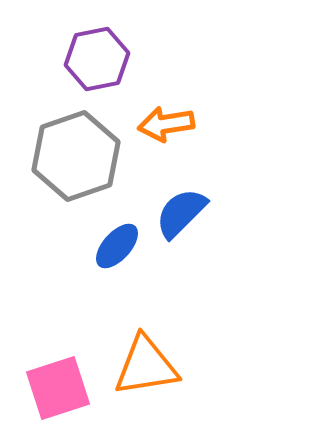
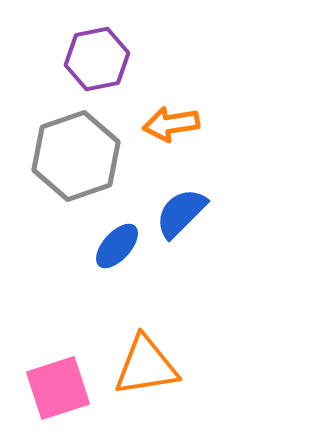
orange arrow: moved 5 px right
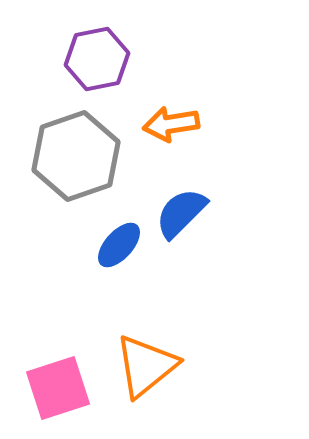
blue ellipse: moved 2 px right, 1 px up
orange triangle: rotated 30 degrees counterclockwise
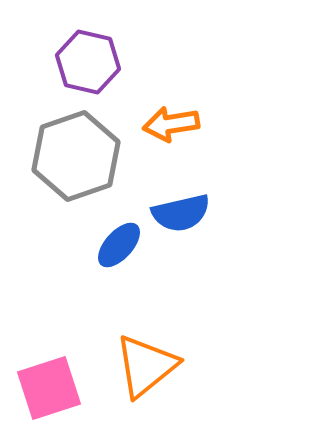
purple hexagon: moved 9 px left, 3 px down; rotated 24 degrees clockwise
blue semicircle: rotated 148 degrees counterclockwise
pink square: moved 9 px left
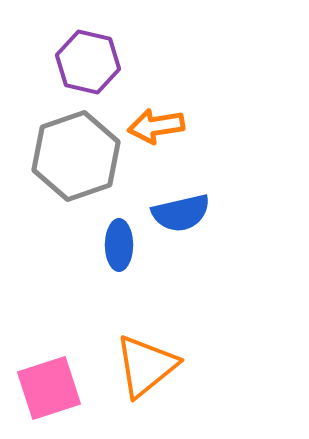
orange arrow: moved 15 px left, 2 px down
blue ellipse: rotated 42 degrees counterclockwise
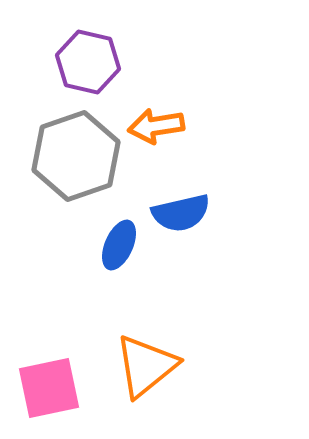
blue ellipse: rotated 24 degrees clockwise
pink square: rotated 6 degrees clockwise
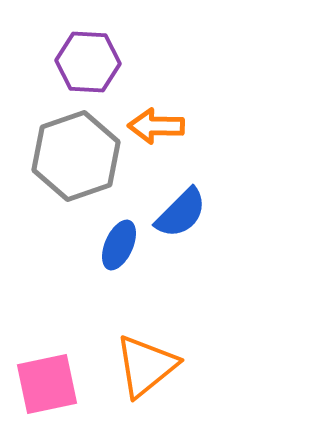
purple hexagon: rotated 10 degrees counterclockwise
orange arrow: rotated 10 degrees clockwise
blue semicircle: rotated 32 degrees counterclockwise
pink square: moved 2 px left, 4 px up
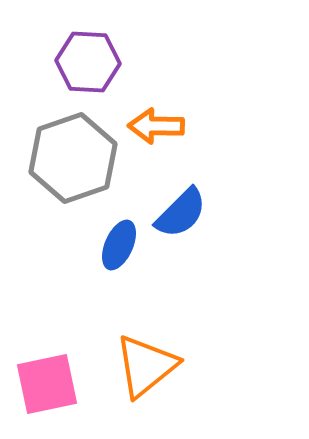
gray hexagon: moved 3 px left, 2 px down
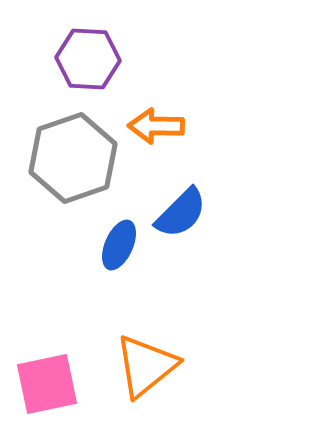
purple hexagon: moved 3 px up
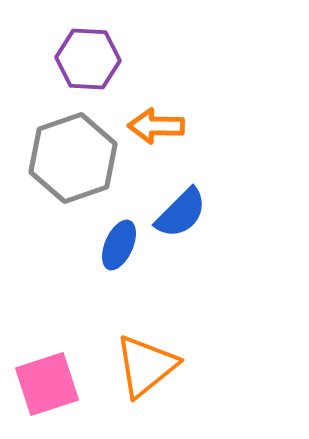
pink square: rotated 6 degrees counterclockwise
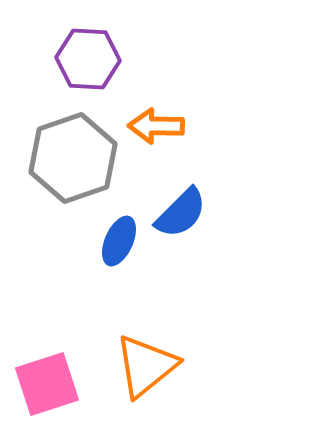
blue ellipse: moved 4 px up
